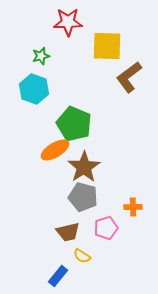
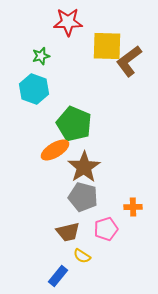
brown L-shape: moved 16 px up
pink pentagon: moved 1 px down
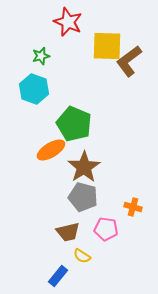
red star: rotated 24 degrees clockwise
orange ellipse: moved 4 px left
orange cross: rotated 18 degrees clockwise
pink pentagon: rotated 25 degrees clockwise
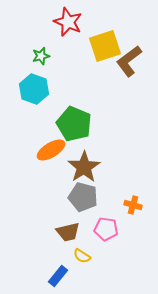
yellow square: moved 2 px left; rotated 20 degrees counterclockwise
orange cross: moved 2 px up
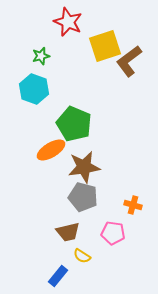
brown star: rotated 24 degrees clockwise
pink pentagon: moved 7 px right, 4 px down
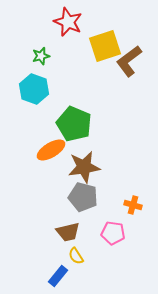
yellow semicircle: moved 6 px left; rotated 24 degrees clockwise
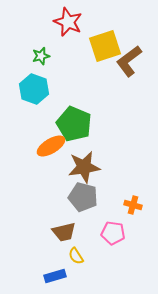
orange ellipse: moved 4 px up
brown trapezoid: moved 4 px left
blue rectangle: moved 3 px left; rotated 35 degrees clockwise
